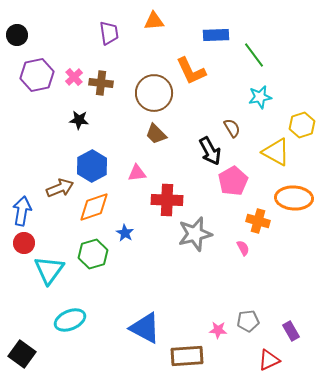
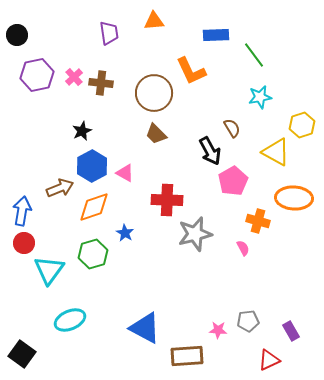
black star: moved 3 px right, 11 px down; rotated 30 degrees counterclockwise
pink triangle: moved 12 px left; rotated 36 degrees clockwise
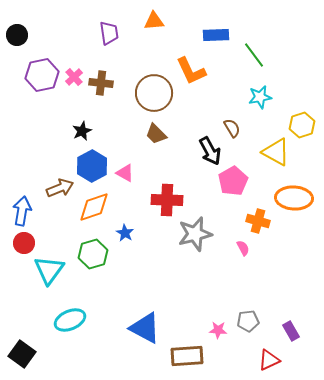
purple hexagon: moved 5 px right
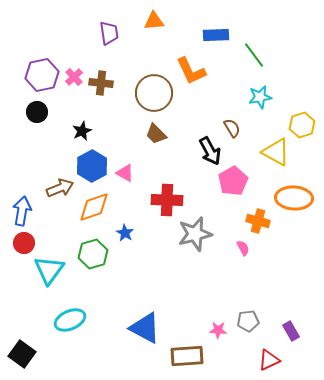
black circle: moved 20 px right, 77 px down
